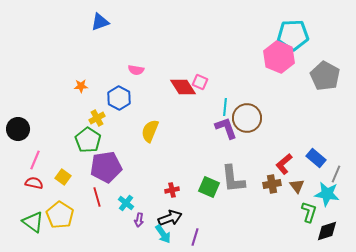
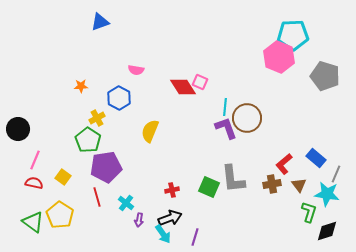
gray pentagon: rotated 12 degrees counterclockwise
brown triangle: moved 2 px right, 1 px up
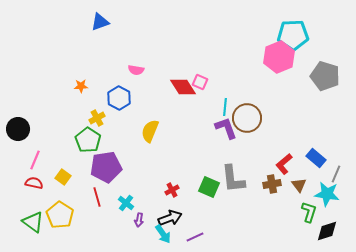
pink hexagon: rotated 16 degrees clockwise
red cross: rotated 16 degrees counterclockwise
purple line: rotated 48 degrees clockwise
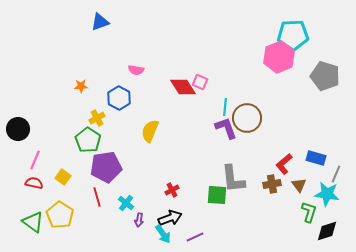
blue rectangle: rotated 24 degrees counterclockwise
green square: moved 8 px right, 8 px down; rotated 20 degrees counterclockwise
